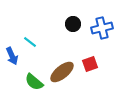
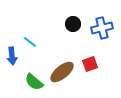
blue arrow: rotated 18 degrees clockwise
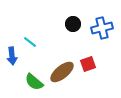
red square: moved 2 px left
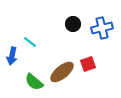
blue arrow: rotated 18 degrees clockwise
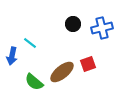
cyan line: moved 1 px down
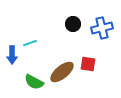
cyan line: rotated 56 degrees counterclockwise
blue arrow: moved 1 px up; rotated 12 degrees counterclockwise
red square: rotated 28 degrees clockwise
green semicircle: rotated 12 degrees counterclockwise
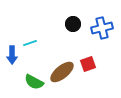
red square: rotated 28 degrees counterclockwise
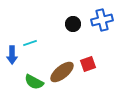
blue cross: moved 8 px up
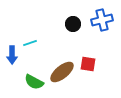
red square: rotated 28 degrees clockwise
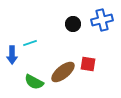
brown ellipse: moved 1 px right
